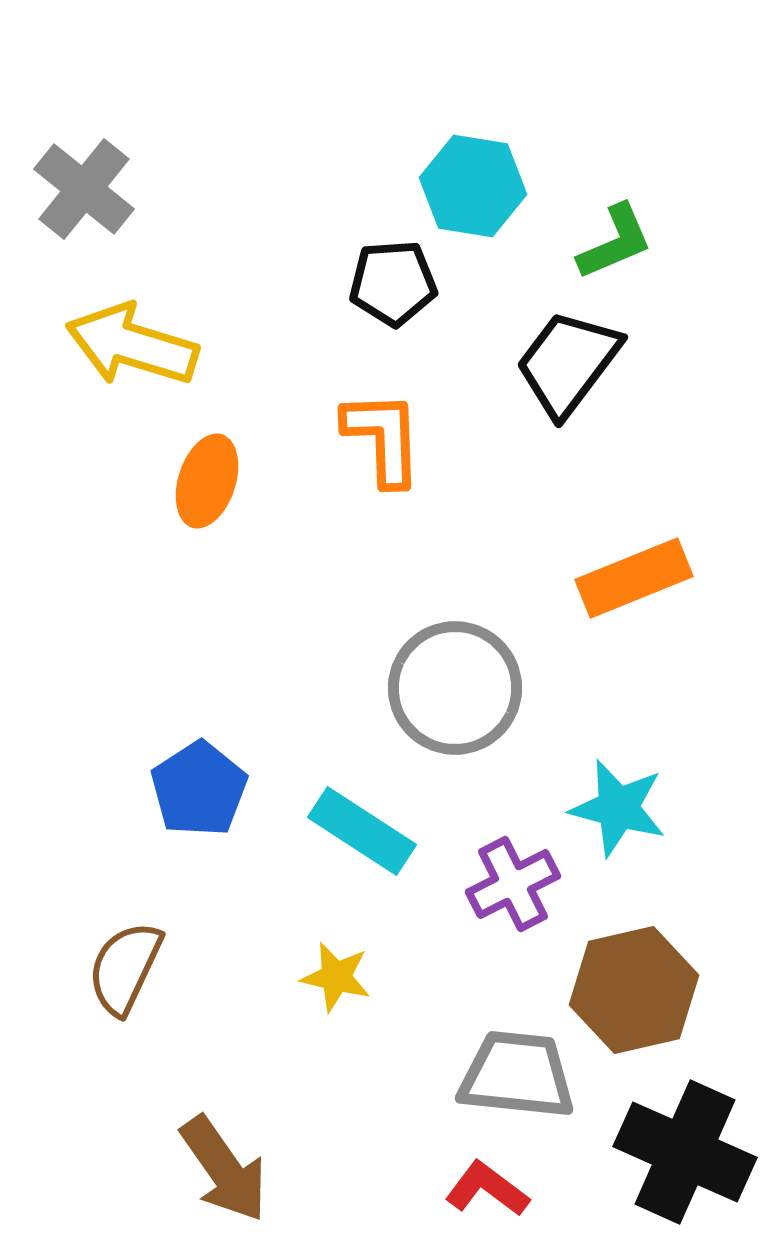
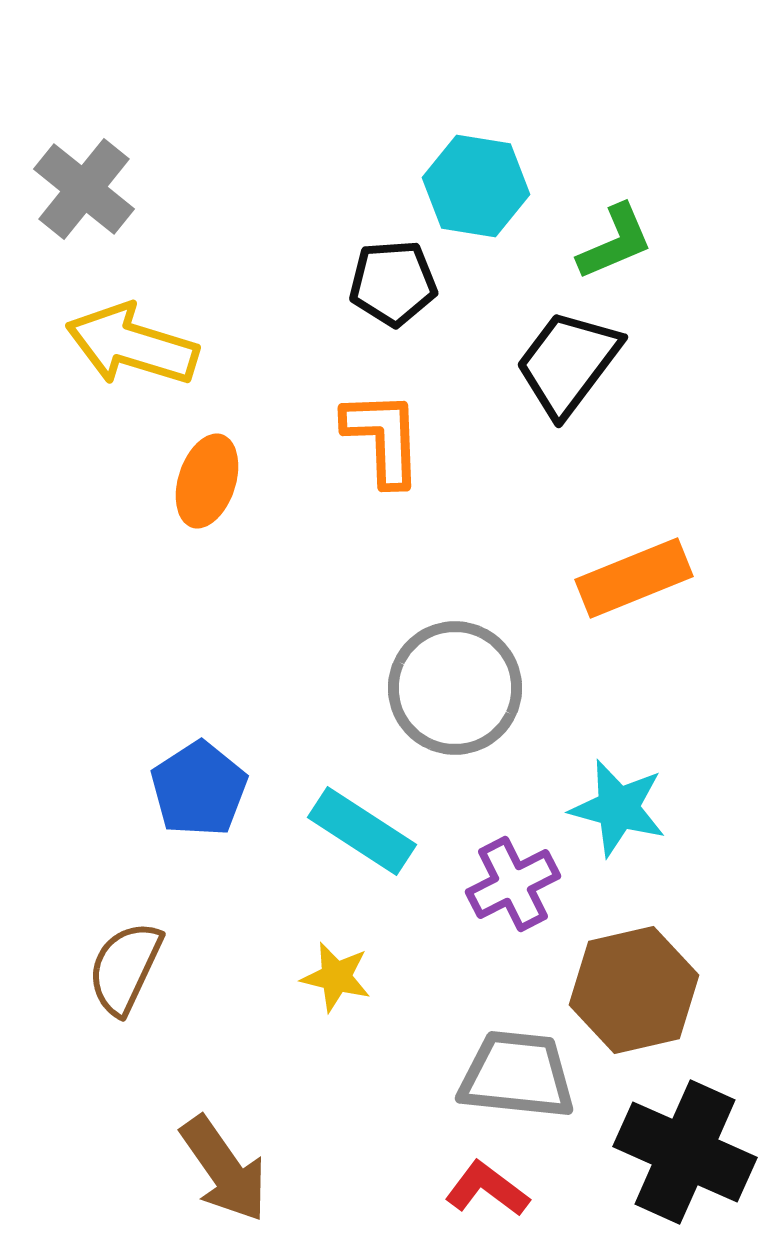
cyan hexagon: moved 3 px right
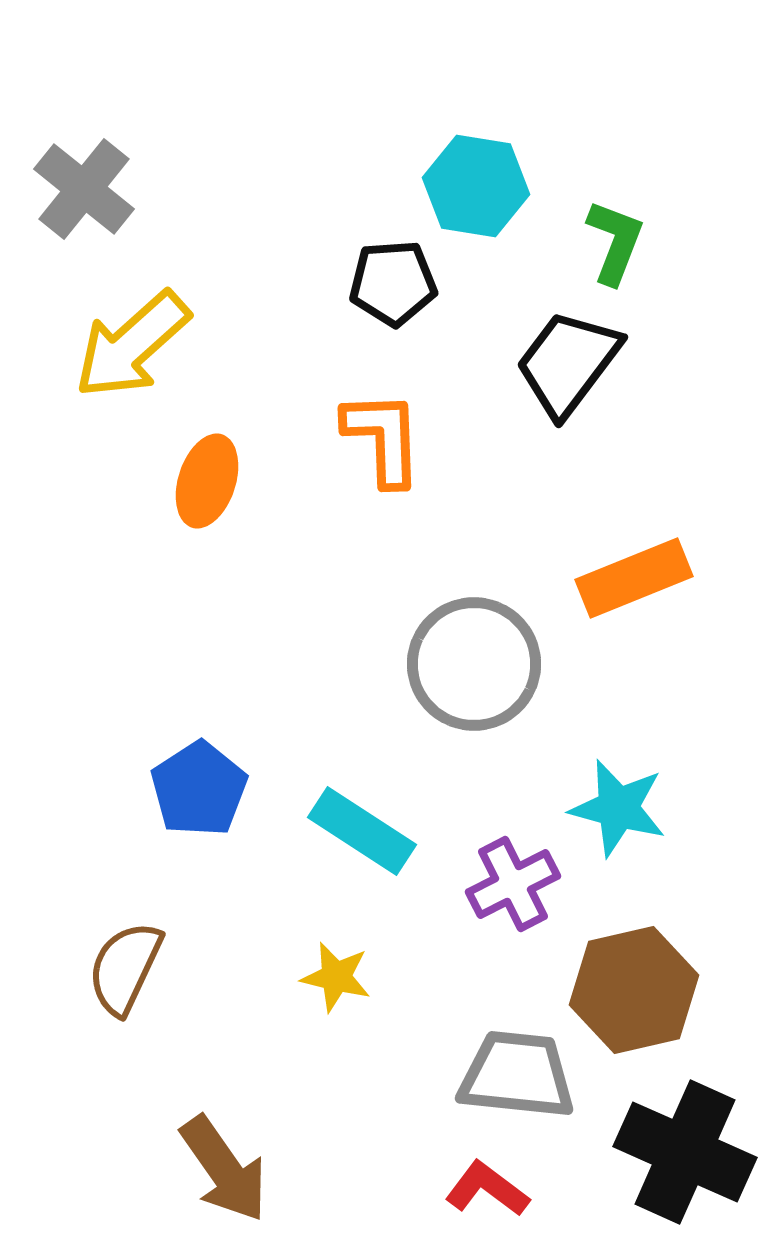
green L-shape: rotated 46 degrees counterclockwise
yellow arrow: rotated 59 degrees counterclockwise
gray circle: moved 19 px right, 24 px up
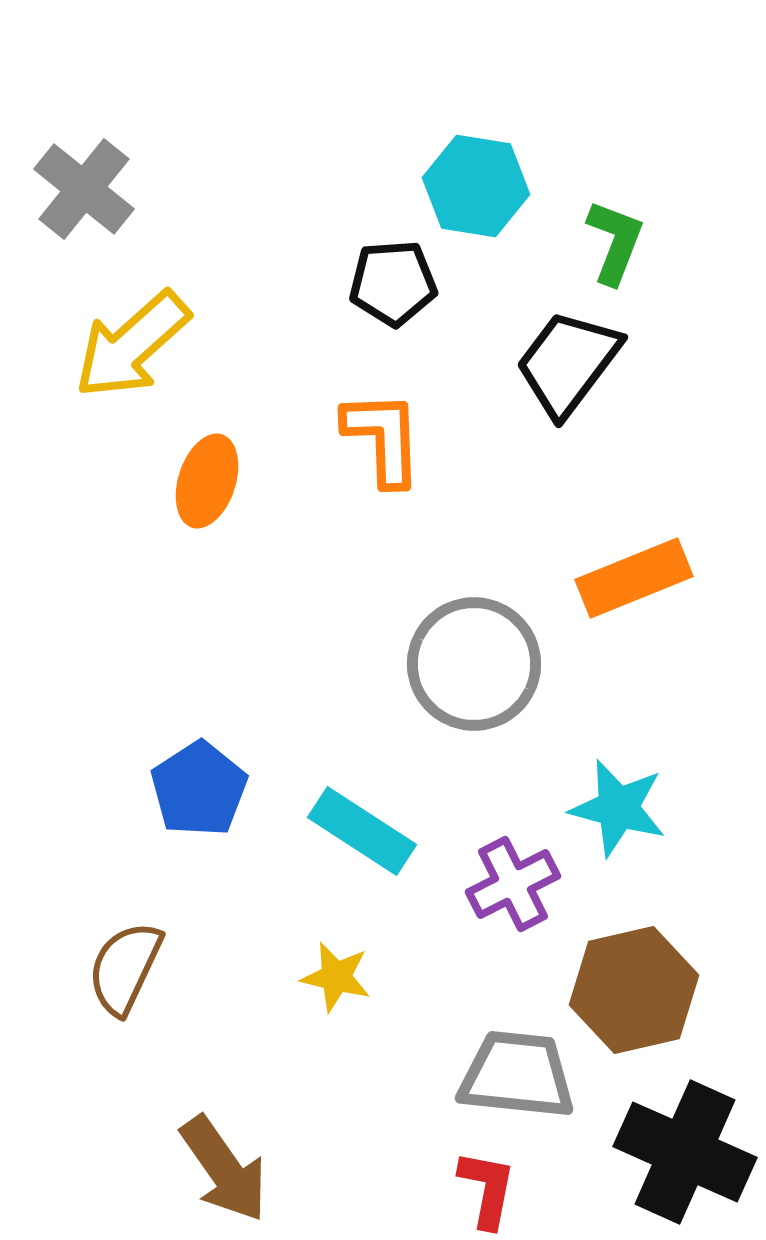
red L-shape: rotated 64 degrees clockwise
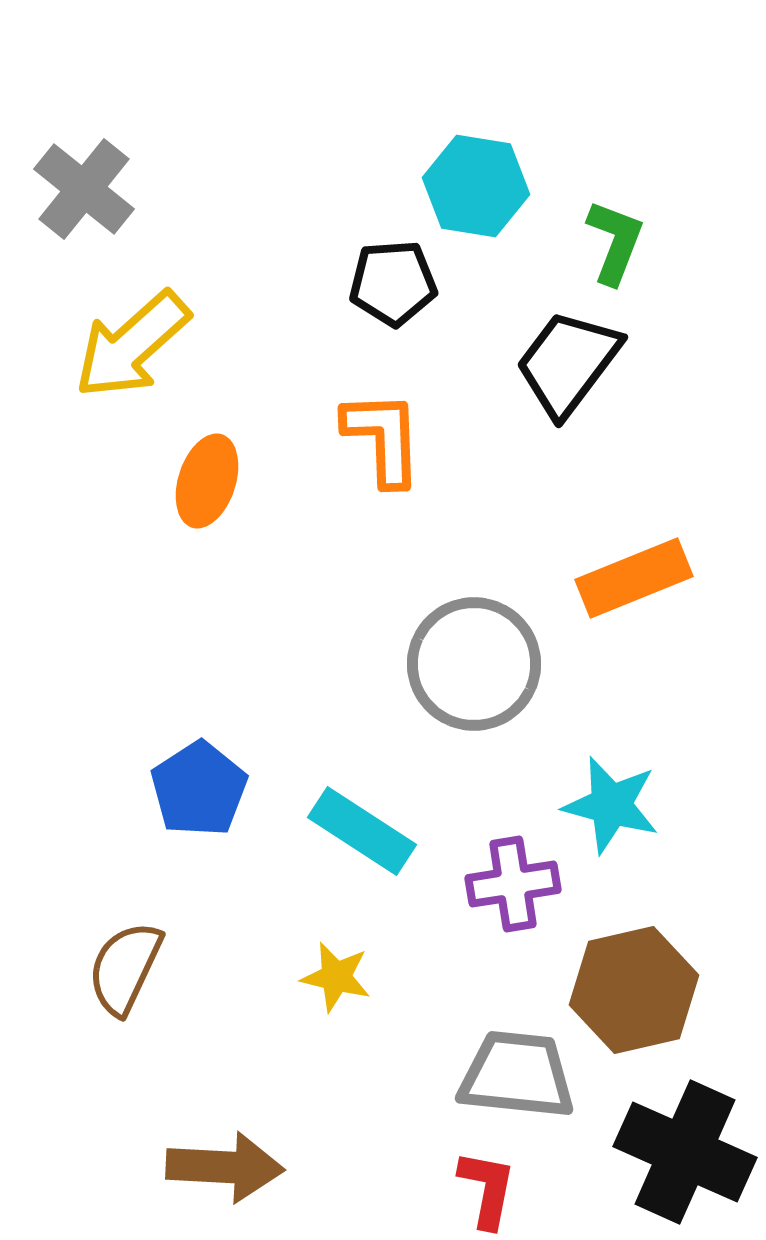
cyan star: moved 7 px left, 3 px up
purple cross: rotated 18 degrees clockwise
brown arrow: moved 1 px right, 2 px up; rotated 52 degrees counterclockwise
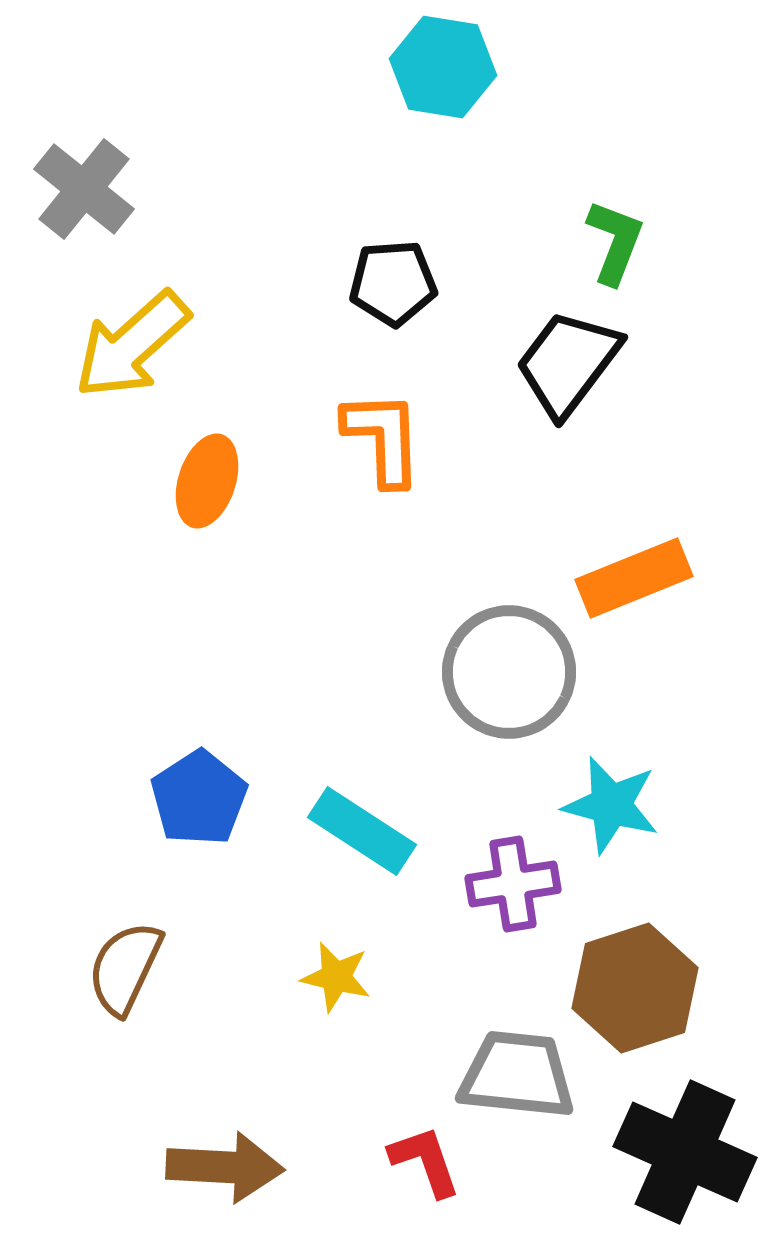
cyan hexagon: moved 33 px left, 119 px up
gray circle: moved 35 px right, 8 px down
blue pentagon: moved 9 px down
brown hexagon: moved 1 px right, 2 px up; rotated 5 degrees counterclockwise
red L-shape: moved 62 px left, 28 px up; rotated 30 degrees counterclockwise
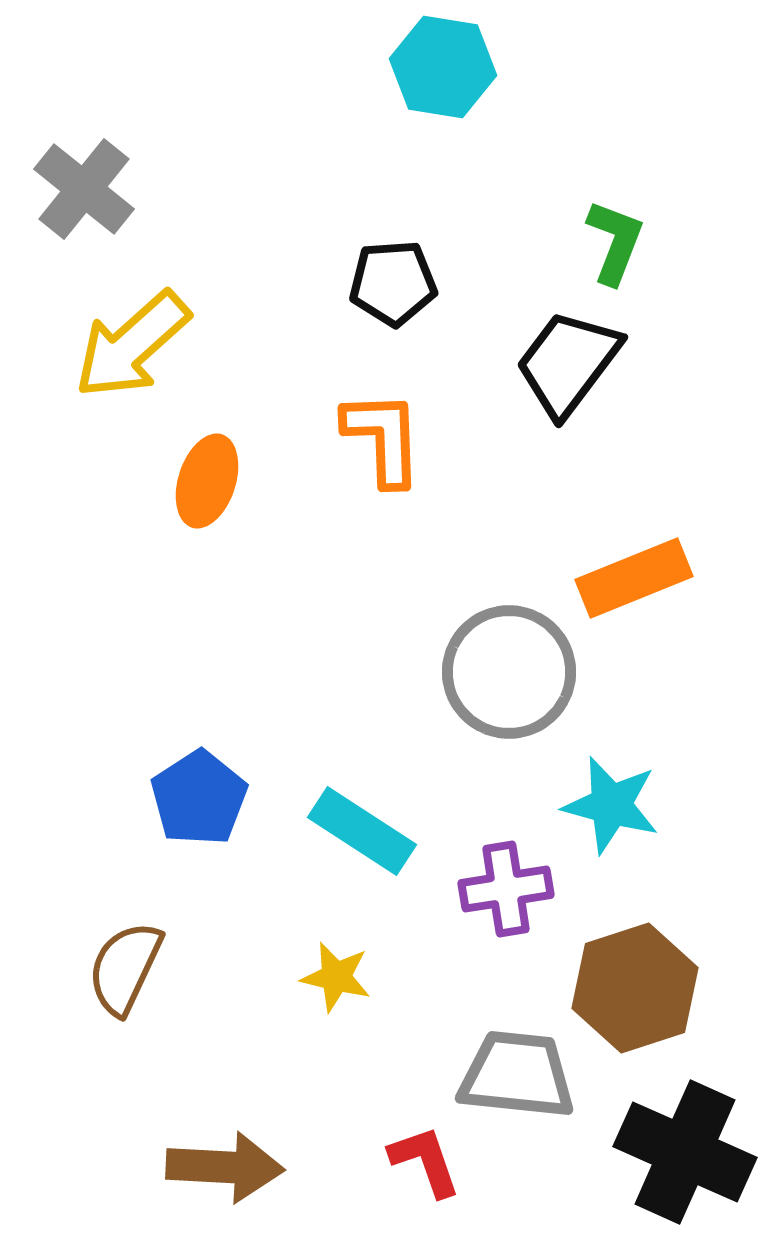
purple cross: moved 7 px left, 5 px down
